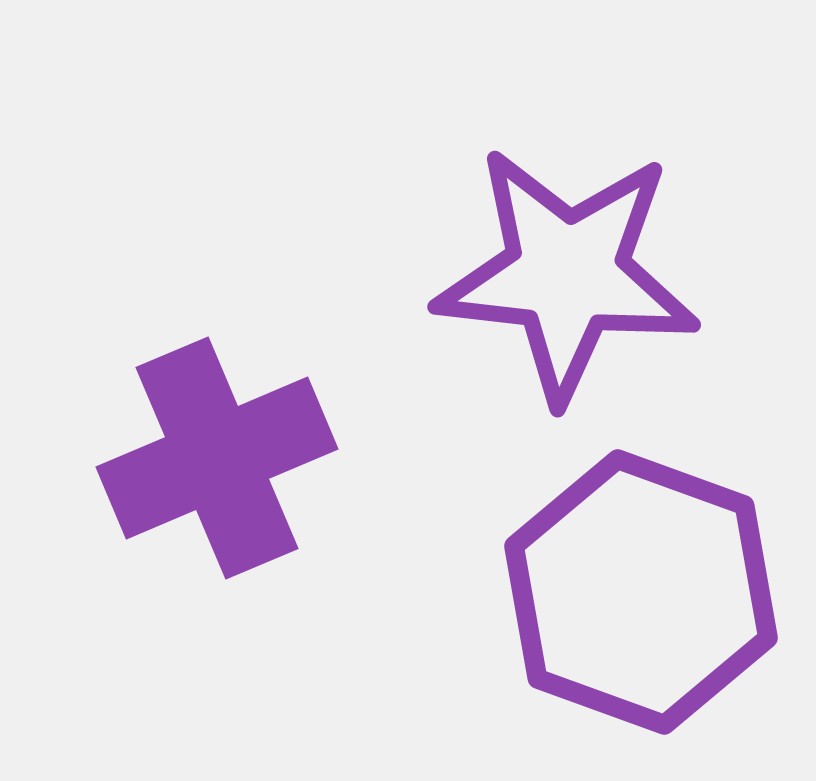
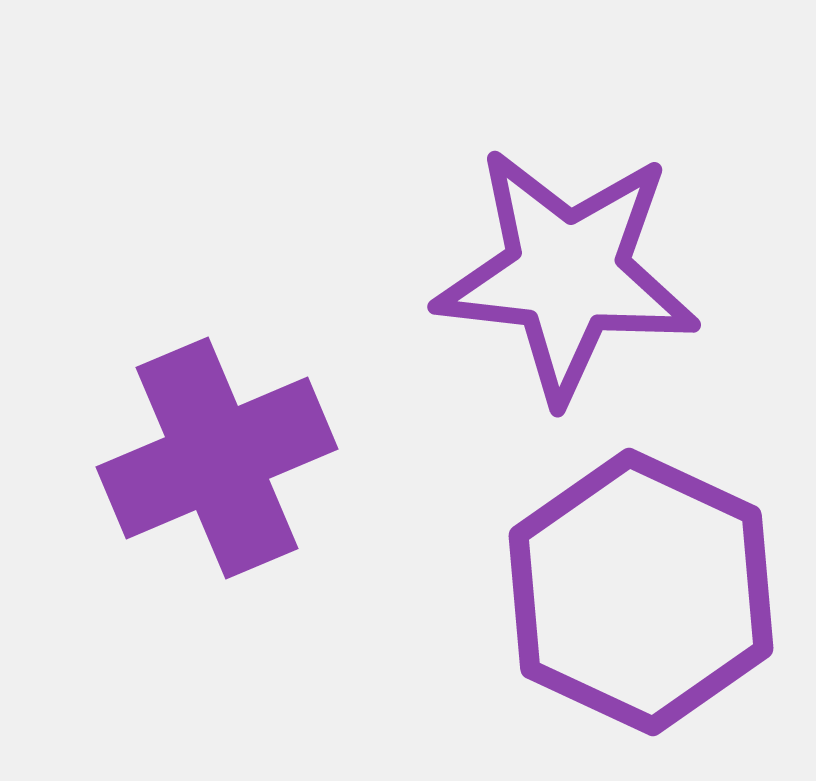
purple hexagon: rotated 5 degrees clockwise
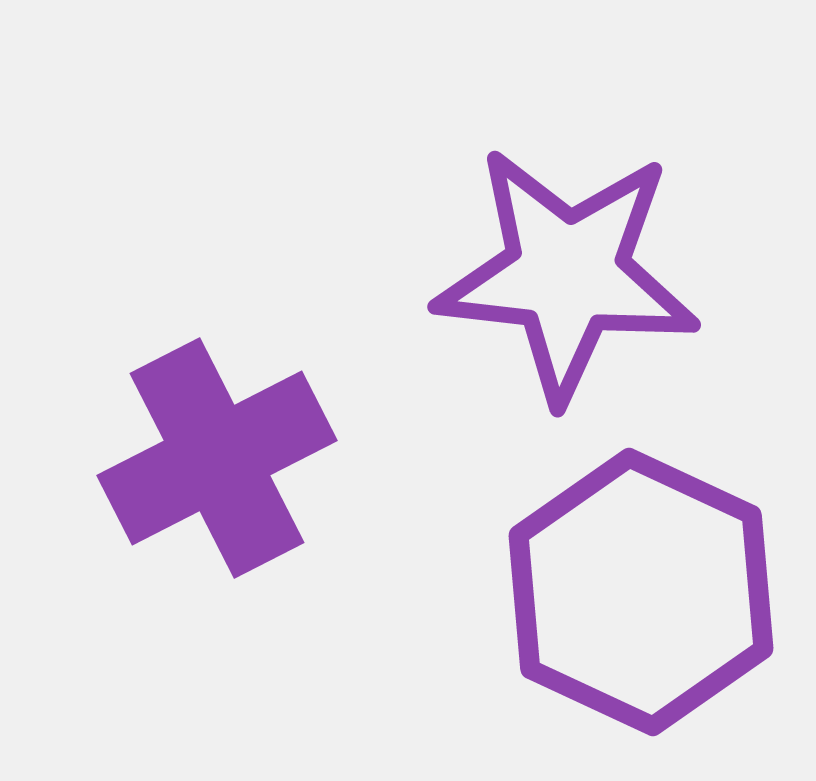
purple cross: rotated 4 degrees counterclockwise
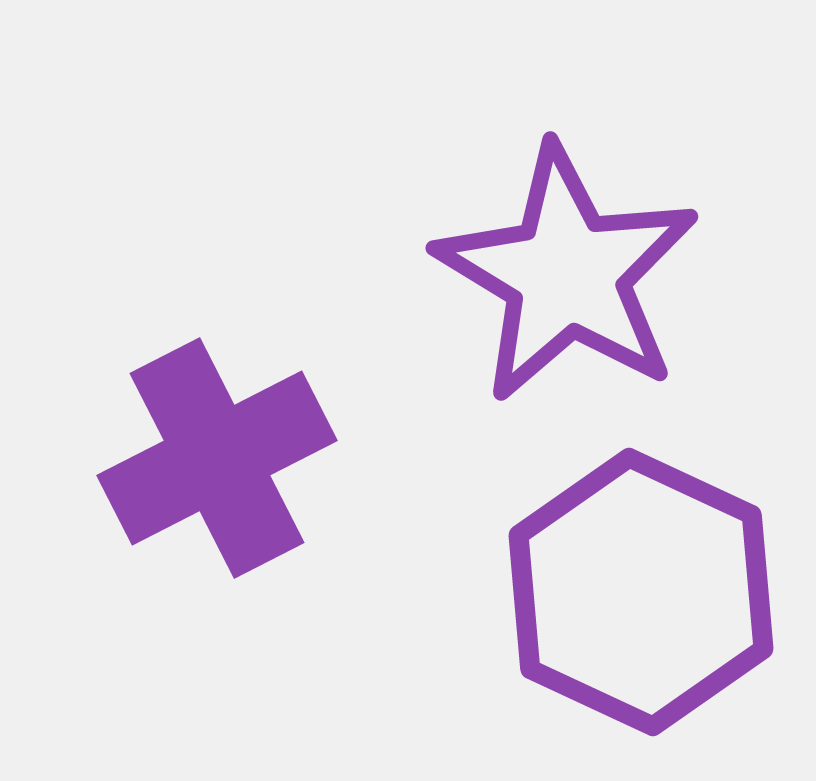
purple star: rotated 25 degrees clockwise
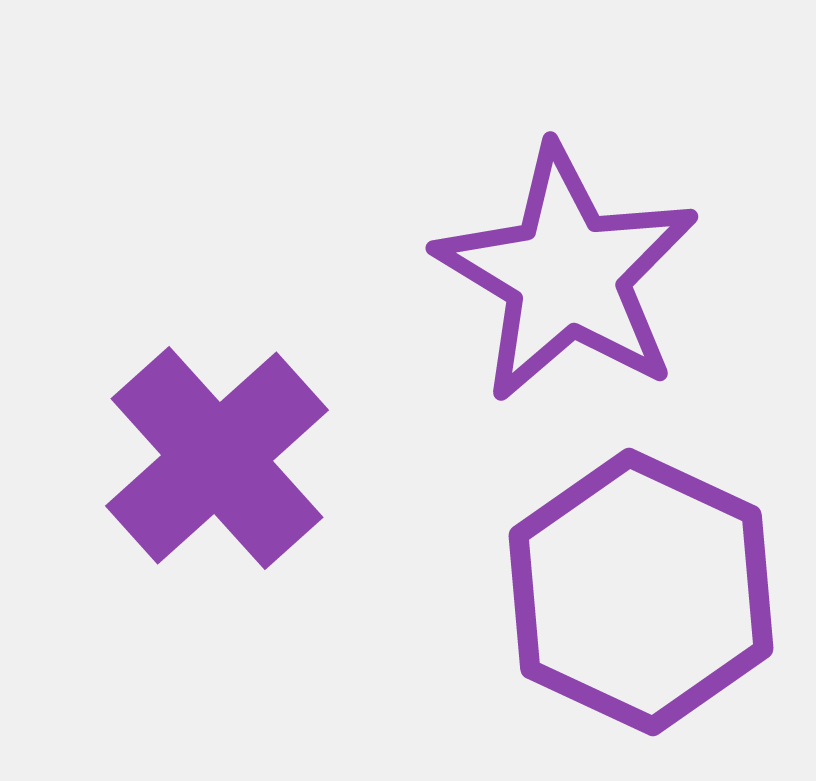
purple cross: rotated 15 degrees counterclockwise
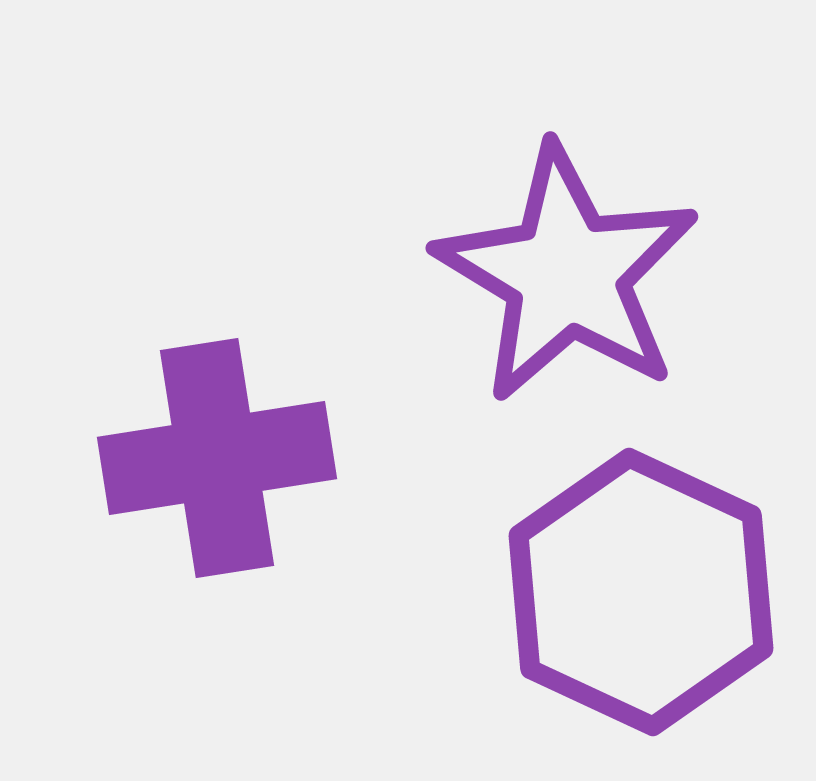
purple cross: rotated 33 degrees clockwise
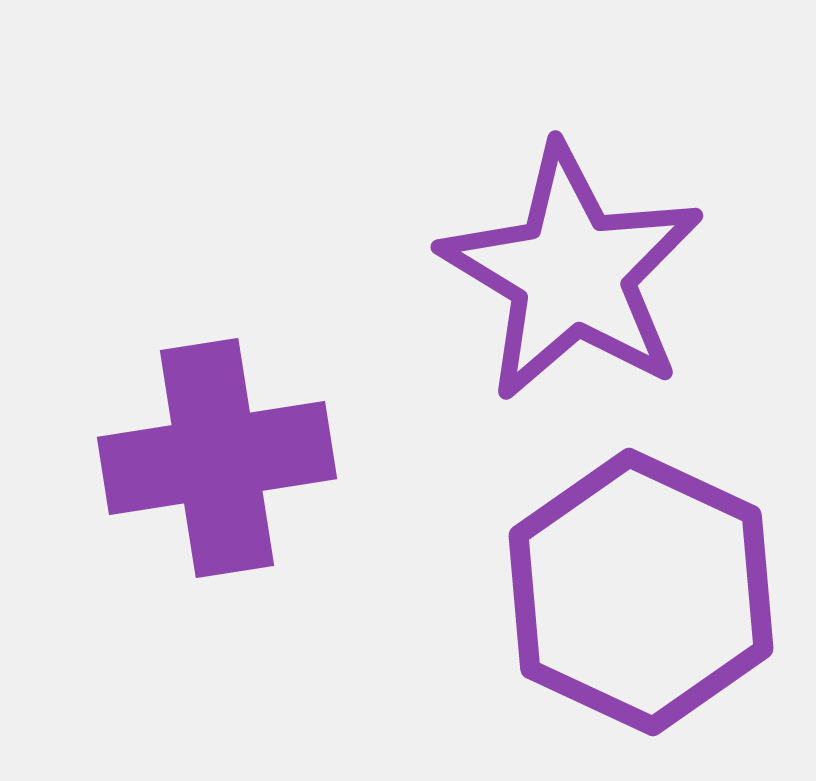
purple star: moved 5 px right, 1 px up
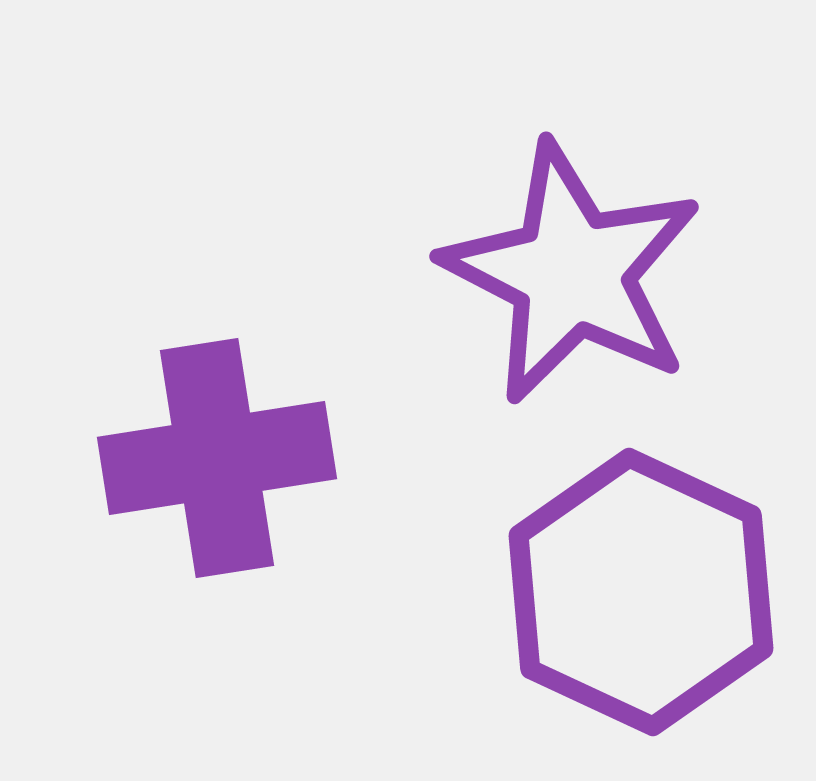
purple star: rotated 4 degrees counterclockwise
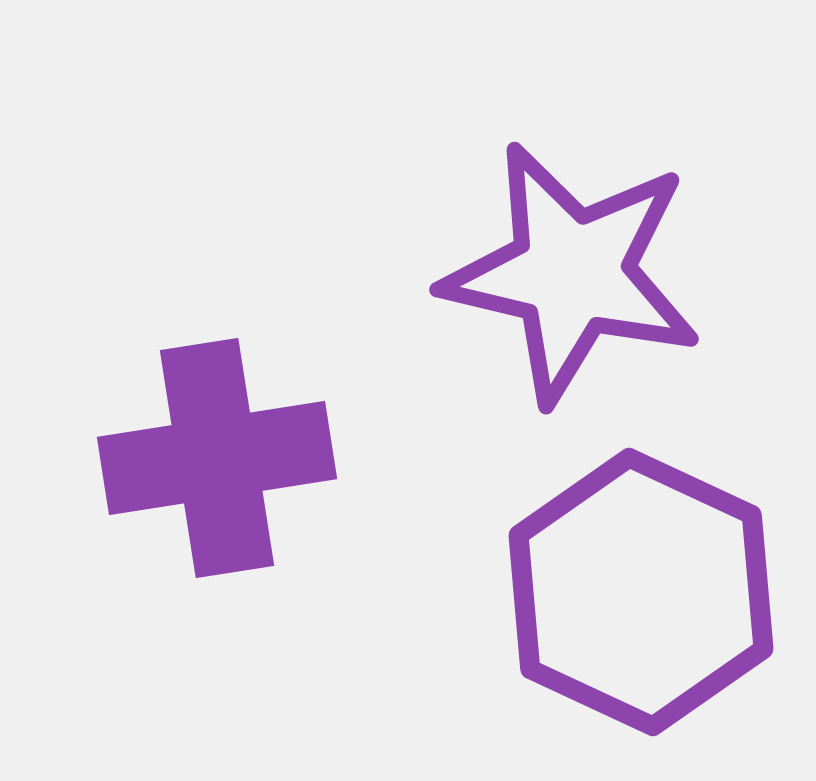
purple star: rotated 14 degrees counterclockwise
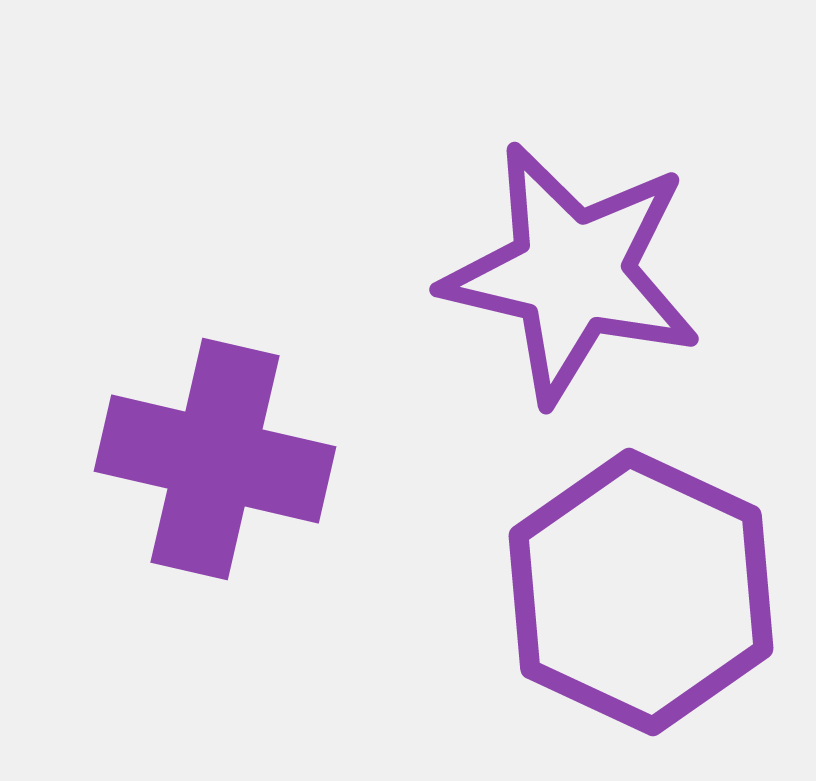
purple cross: moved 2 px left, 1 px down; rotated 22 degrees clockwise
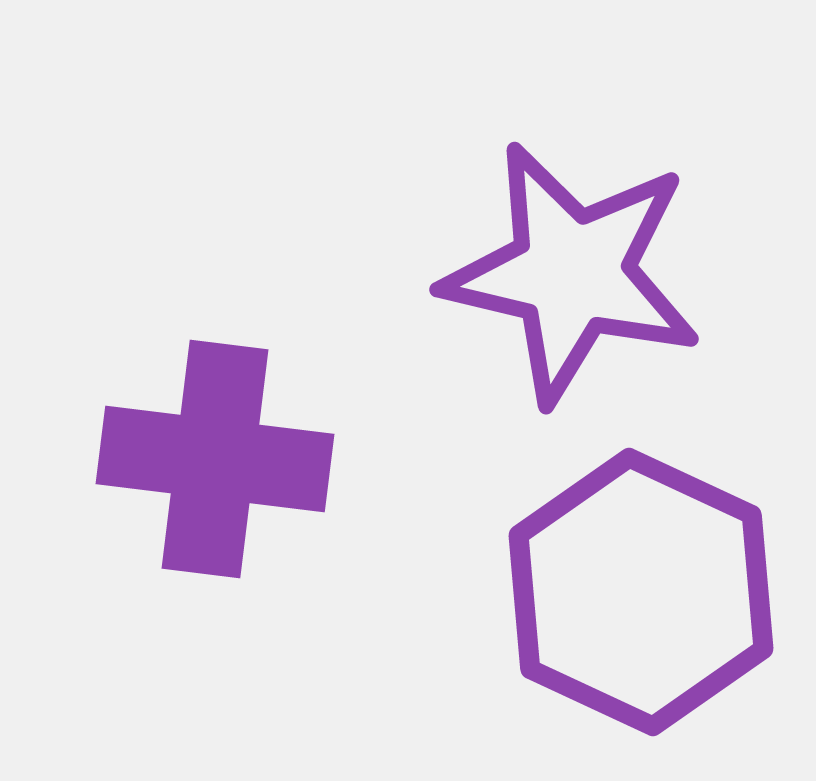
purple cross: rotated 6 degrees counterclockwise
